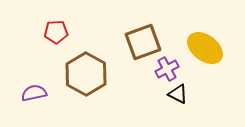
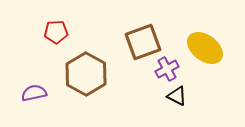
black triangle: moved 1 px left, 2 px down
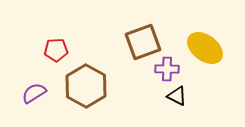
red pentagon: moved 18 px down
purple cross: rotated 30 degrees clockwise
brown hexagon: moved 12 px down
purple semicircle: rotated 20 degrees counterclockwise
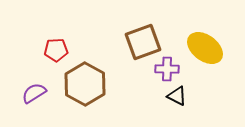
brown hexagon: moved 1 px left, 2 px up
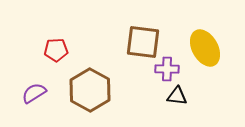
brown square: rotated 27 degrees clockwise
yellow ellipse: rotated 24 degrees clockwise
brown hexagon: moved 5 px right, 6 px down
black triangle: rotated 20 degrees counterclockwise
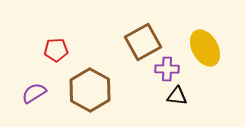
brown square: rotated 36 degrees counterclockwise
